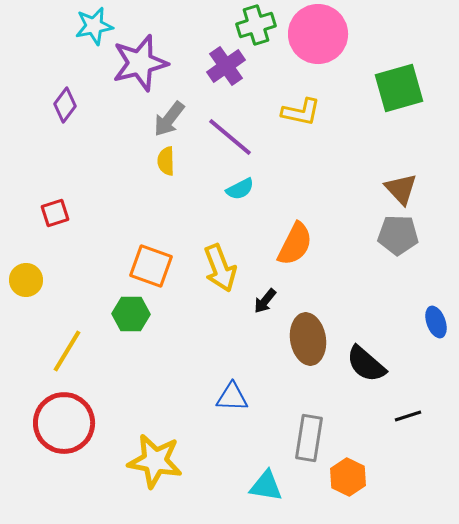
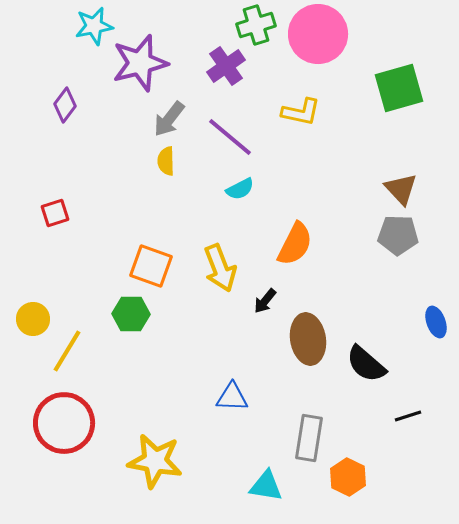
yellow circle: moved 7 px right, 39 px down
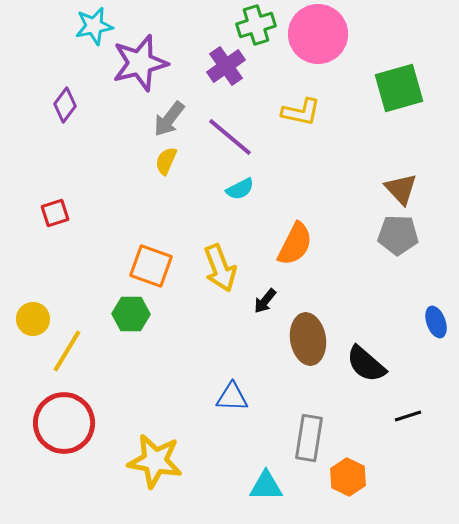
yellow semicircle: rotated 24 degrees clockwise
cyan triangle: rotated 9 degrees counterclockwise
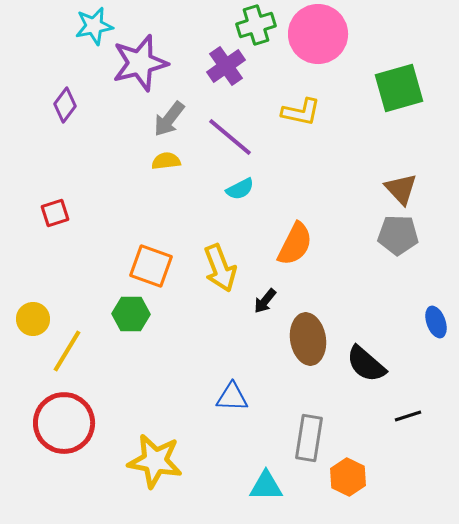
yellow semicircle: rotated 60 degrees clockwise
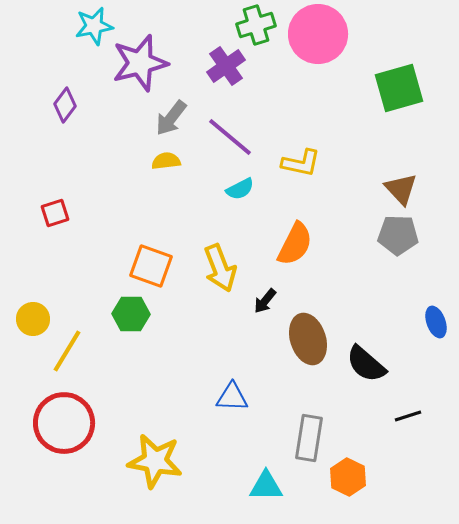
yellow L-shape: moved 51 px down
gray arrow: moved 2 px right, 1 px up
brown ellipse: rotated 9 degrees counterclockwise
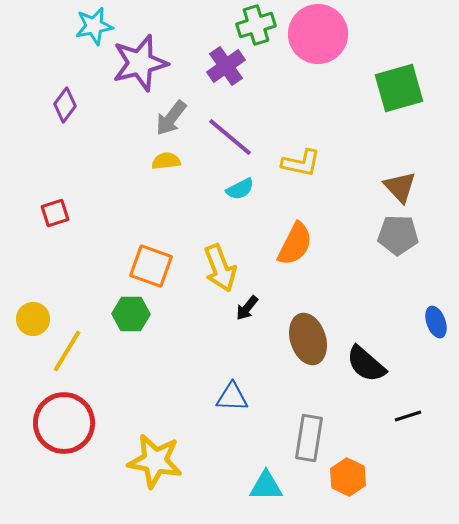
brown triangle: moved 1 px left, 2 px up
black arrow: moved 18 px left, 7 px down
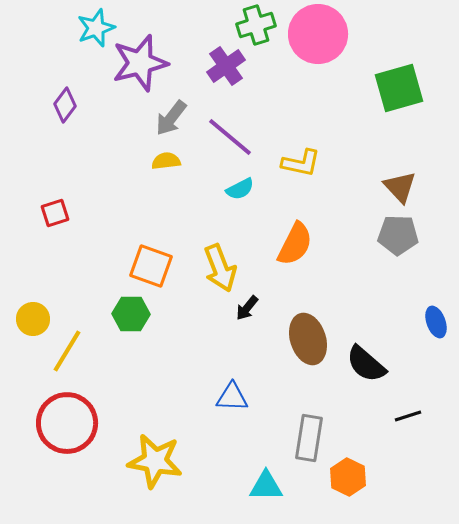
cyan star: moved 2 px right, 2 px down; rotated 9 degrees counterclockwise
red circle: moved 3 px right
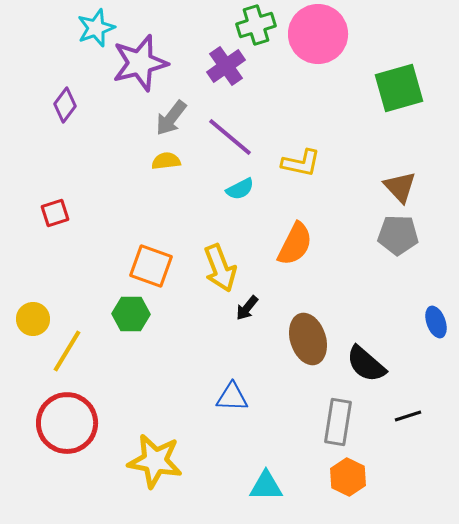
gray rectangle: moved 29 px right, 16 px up
